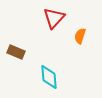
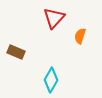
cyan diamond: moved 2 px right, 3 px down; rotated 35 degrees clockwise
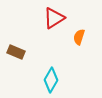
red triangle: rotated 15 degrees clockwise
orange semicircle: moved 1 px left, 1 px down
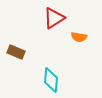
orange semicircle: rotated 98 degrees counterclockwise
cyan diamond: rotated 25 degrees counterclockwise
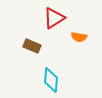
brown rectangle: moved 16 px right, 6 px up
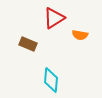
orange semicircle: moved 1 px right, 2 px up
brown rectangle: moved 4 px left, 2 px up
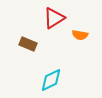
cyan diamond: rotated 60 degrees clockwise
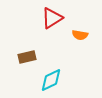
red triangle: moved 2 px left
brown rectangle: moved 1 px left, 13 px down; rotated 36 degrees counterclockwise
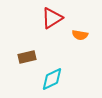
cyan diamond: moved 1 px right, 1 px up
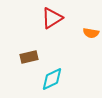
orange semicircle: moved 11 px right, 2 px up
brown rectangle: moved 2 px right
